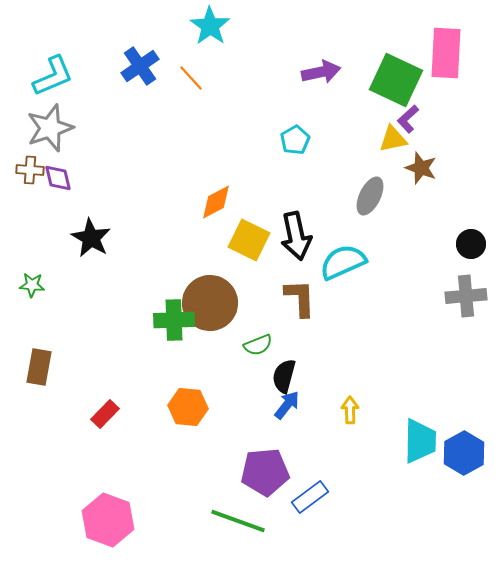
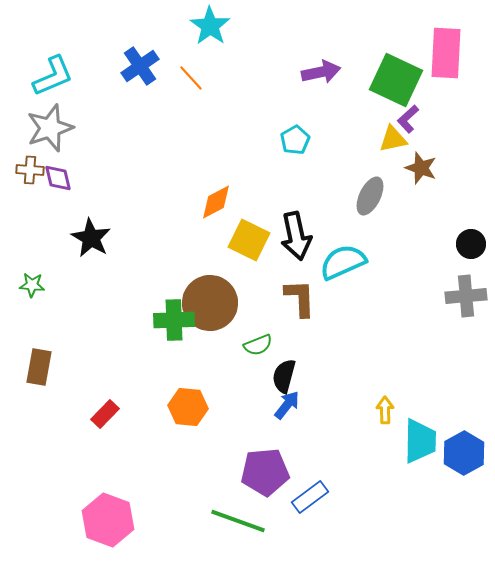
yellow arrow: moved 35 px right
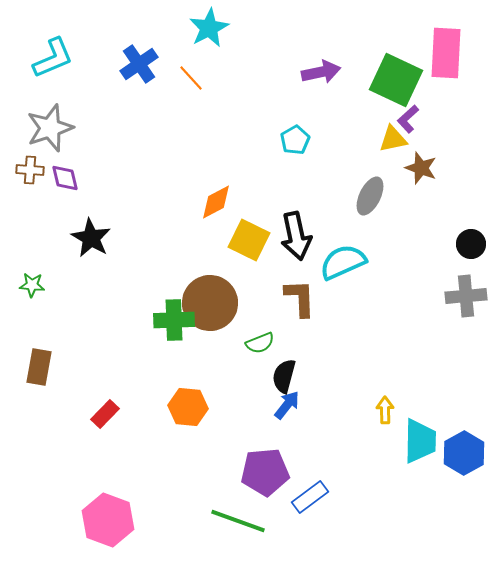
cyan star: moved 1 px left, 2 px down; rotated 9 degrees clockwise
blue cross: moved 1 px left, 2 px up
cyan L-shape: moved 18 px up
purple diamond: moved 7 px right
green semicircle: moved 2 px right, 2 px up
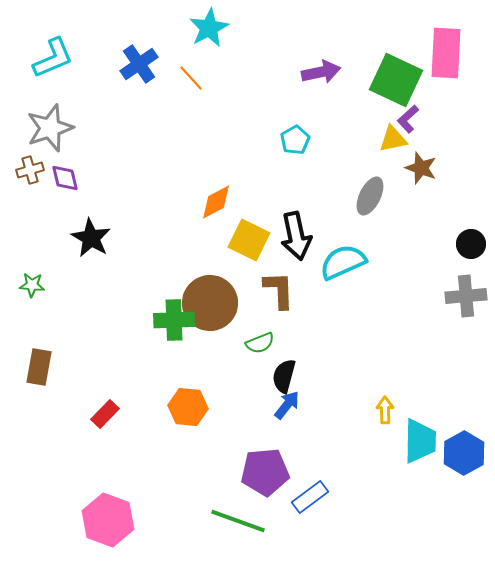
brown cross: rotated 20 degrees counterclockwise
brown L-shape: moved 21 px left, 8 px up
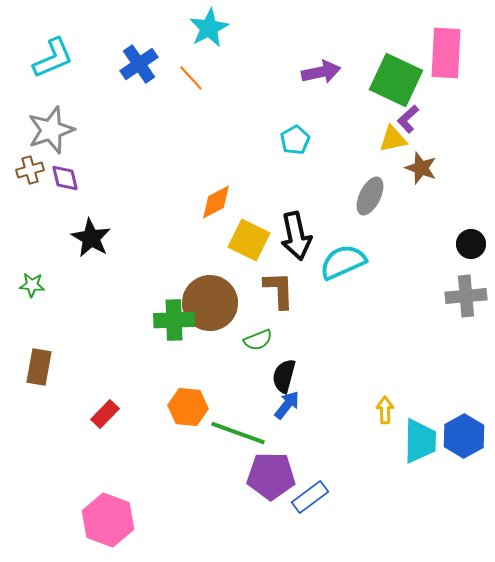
gray star: moved 1 px right, 2 px down
green semicircle: moved 2 px left, 3 px up
blue hexagon: moved 17 px up
purple pentagon: moved 6 px right, 4 px down; rotated 6 degrees clockwise
green line: moved 88 px up
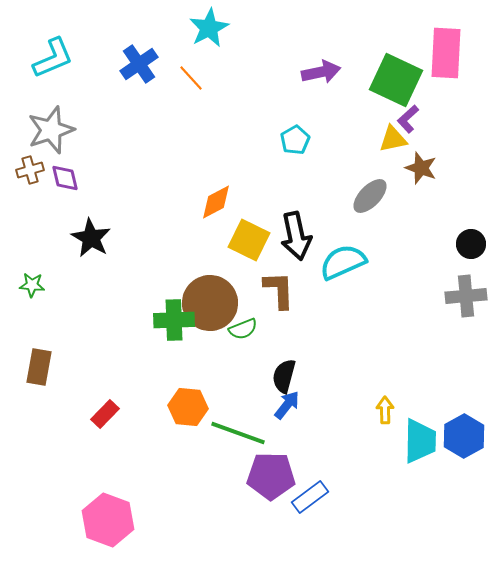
gray ellipse: rotated 18 degrees clockwise
green semicircle: moved 15 px left, 11 px up
